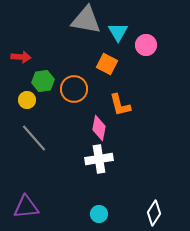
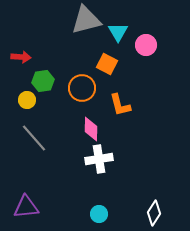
gray triangle: rotated 24 degrees counterclockwise
orange circle: moved 8 px right, 1 px up
pink diamond: moved 8 px left, 1 px down; rotated 10 degrees counterclockwise
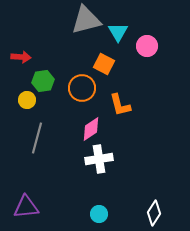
pink circle: moved 1 px right, 1 px down
orange square: moved 3 px left
pink diamond: rotated 55 degrees clockwise
gray line: moved 3 px right; rotated 56 degrees clockwise
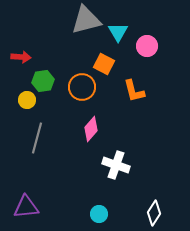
orange circle: moved 1 px up
orange L-shape: moved 14 px right, 14 px up
pink diamond: rotated 15 degrees counterclockwise
white cross: moved 17 px right, 6 px down; rotated 28 degrees clockwise
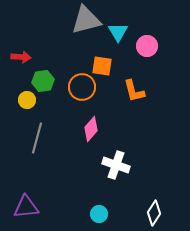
orange square: moved 2 px left, 2 px down; rotated 20 degrees counterclockwise
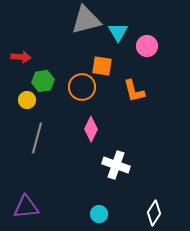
pink diamond: rotated 15 degrees counterclockwise
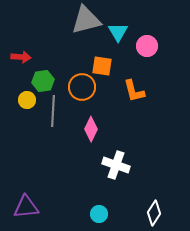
gray line: moved 16 px right, 27 px up; rotated 12 degrees counterclockwise
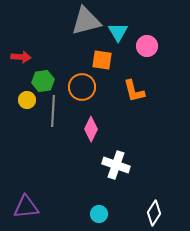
gray triangle: moved 1 px down
orange square: moved 6 px up
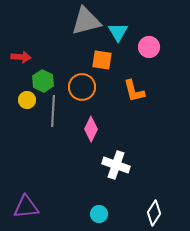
pink circle: moved 2 px right, 1 px down
green hexagon: rotated 25 degrees counterclockwise
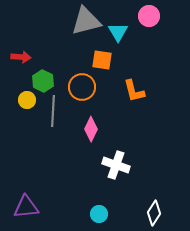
pink circle: moved 31 px up
